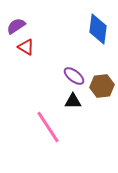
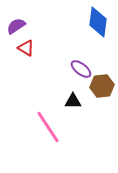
blue diamond: moved 7 px up
red triangle: moved 1 px down
purple ellipse: moved 7 px right, 7 px up
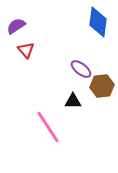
red triangle: moved 2 px down; rotated 18 degrees clockwise
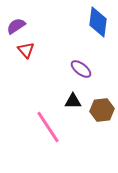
brown hexagon: moved 24 px down
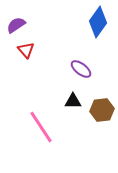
blue diamond: rotated 28 degrees clockwise
purple semicircle: moved 1 px up
pink line: moved 7 px left
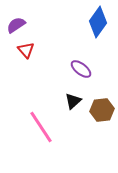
black triangle: rotated 42 degrees counterclockwise
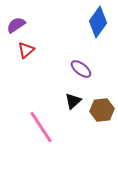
red triangle: rotated 30 degrees clockwise
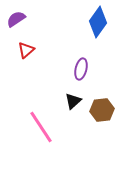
purple semicircle: moved 6 px up
purple ellipse: rotated 65 degrees clockwise
